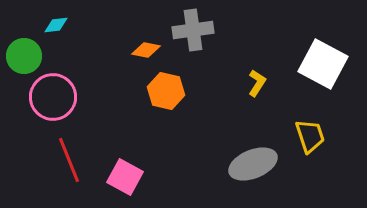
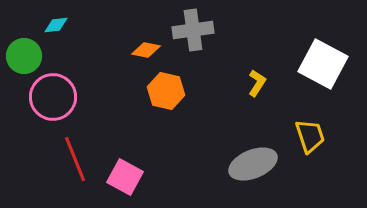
red line: moved 6 px right, 1 px up
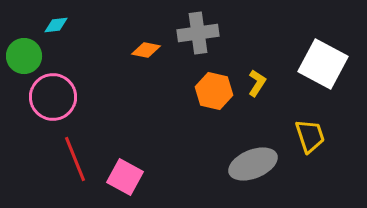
gray cross: moved 5 px right, 3 px down
orange hexagon: moved 48 px right
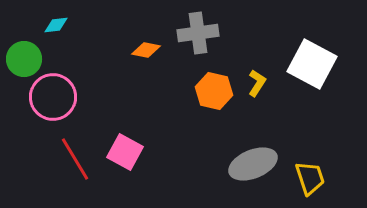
green circle: moved 3 px down
white square: moved 11 px left
yellow trapezoid: moved 42 px down
red line: rotated 9 degrees counterclockwise
pink square: moved 25 px up
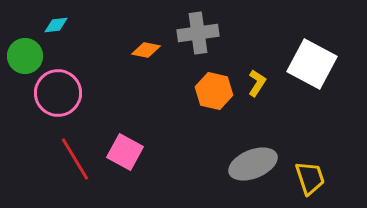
green circle: moved 1 px right, 3 px up
pink circle: moved 5 px right, 4 px up
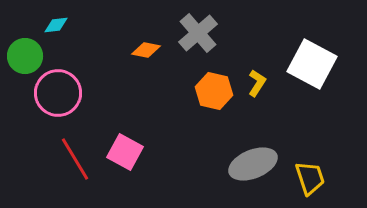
gray cross: rotated 33 degrees counterclockwise
